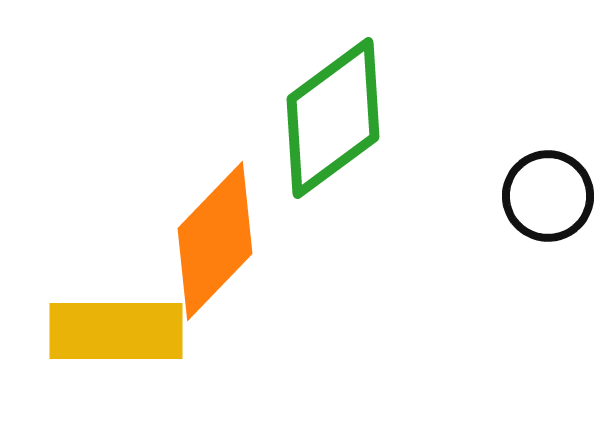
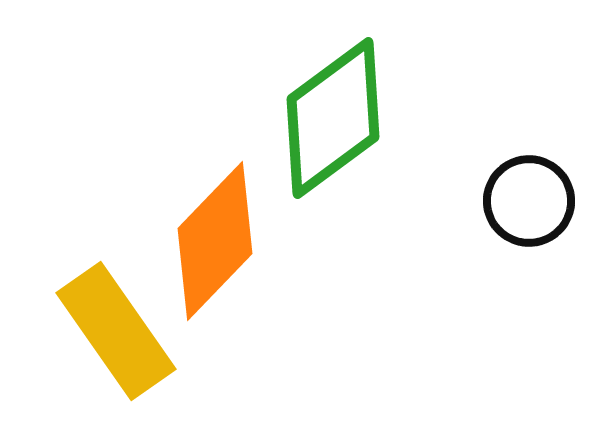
black circle: moved 19 px left, 5 px down
yellow rectangle: rotated 55 degrees clockwise
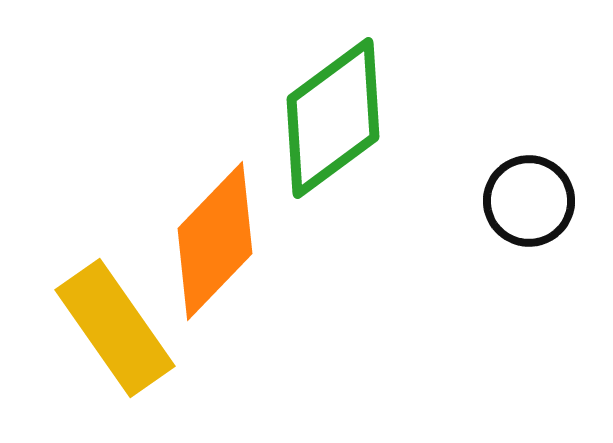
yellow rectangle: moved 1 px left, 3 px up
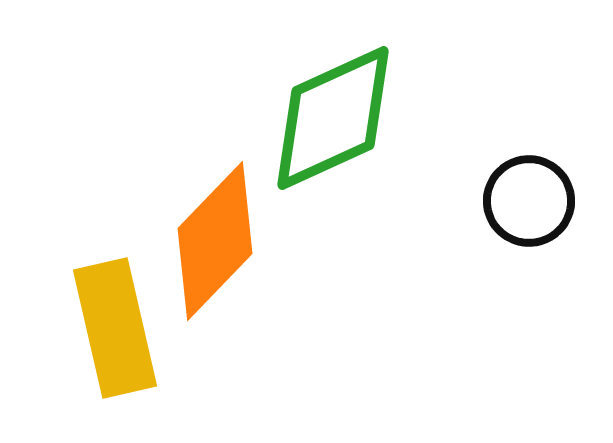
green diamond: rotated 12 degrees clockwise
yellow rectangle: rotated 22 degrees clockwise
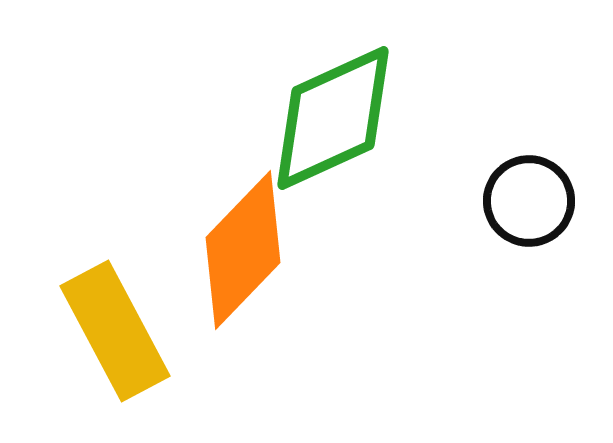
orange diamond: moved 28 px right, 9 px down
yellow rectangle: moved 3 px down; rotated 15 degrees counterclockwise
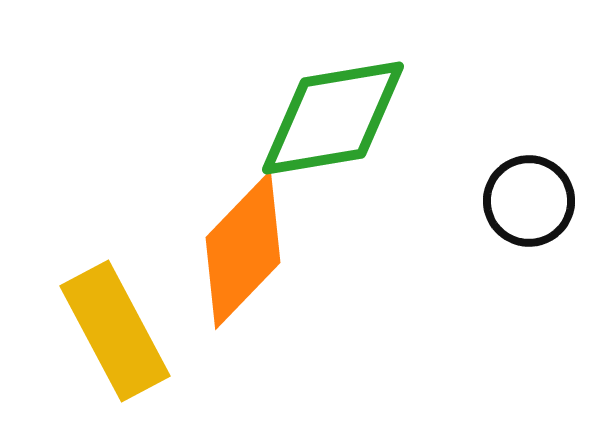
green diamond: rotated 15 degrees clockwise
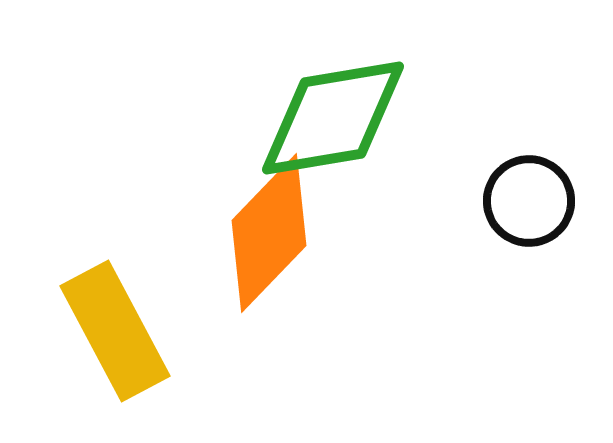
orange diamond: moved 26 px right, 17 px up
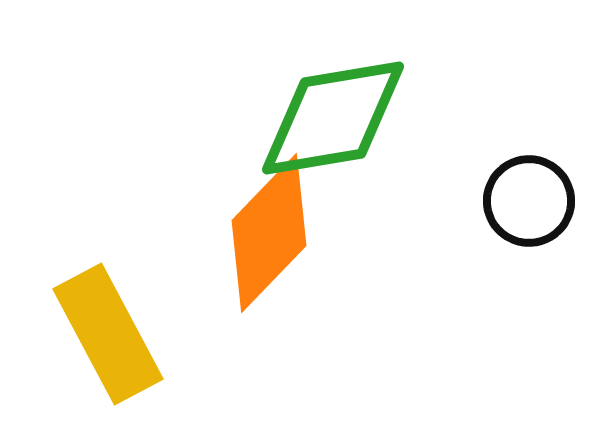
yellow rectangle: moved 7 px left, 3 px down
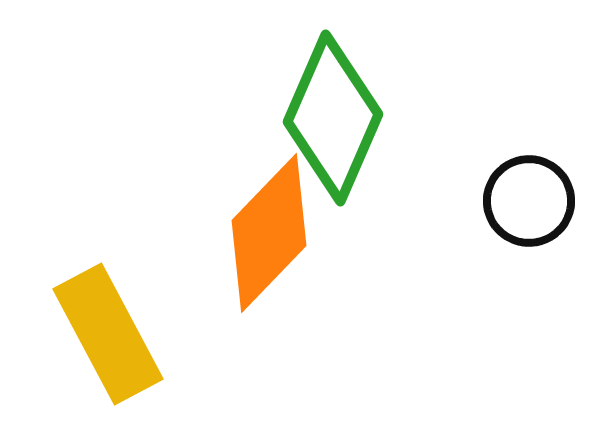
green diamond: rotated 57 degrees counterclockwise
